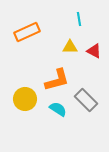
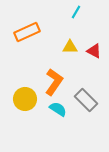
cyan line: moved 3 px left, 7 px up; rotated 40 degrees clockwise
orange L-shape: moved 3 px left, 2 px down; rotated 40 degrees counterclockwise
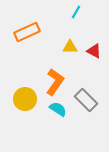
orange L-shape: moved 1 px right
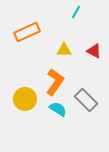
yellow triangle: moved 6 px left, 3 px down
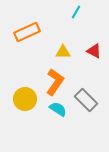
yellow triangle: moved 1 px left, 2 px down
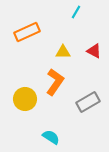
gray rectangle: moved 2 px right, 2 px down; rotated 75 degrees counterclockwise
cyan semicircle: moved 7 px left, 28 px down
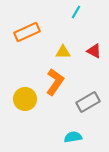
cyan semicircle: moved 22 px right; rotated 42 degrees counterclockwise
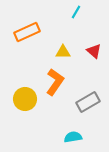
red triangle: rotated 14 degrees clockwise
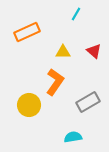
cyan line: moved 2 px down
yellow circle: moved 4 px right, 6 px down
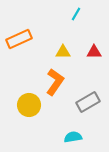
orange rectangle: moved 8 px left, 7 px down
red triangle: moved 1 px down; rotated 42 degrees counterclockwise
